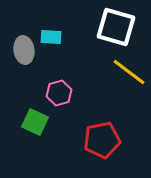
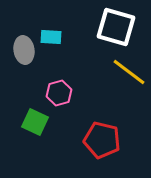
red pentagon: rotated 24 degrees clockwise
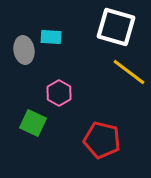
pink hexagon: rotated 15 degrees counterclockwise
green square: moved 2 px left, 1 px down
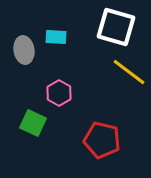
cyan rectangle: moved 5 px right
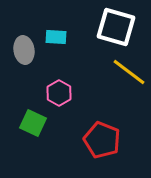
red pentagon: rotated 9 degrees clockwise
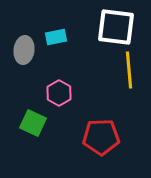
white square: rotated 9 degrees counterclockwise
cyan rectangle: rotated 15 degrees counterclockwise
gray ellipse: rotated 16 degrees clockwise
yellow line: moved 2 px up; rotated 48 degrees clockwise
red pentagon: moved 1 px left, 3 px up; rotated 24 degrees counterclockwise
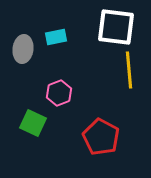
gray ellipse: moved 1 px left, 1 px up
pink hexagon: rotated 10 degrees clockwise
red pentagon: rotated 30 degrees clockwise
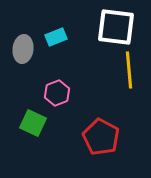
cyan rectangle: rotated 10 degrees counterclockwise
pink hexagon: moved 2 px left
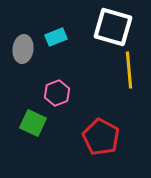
white square: moved 3 px left; rotated 9 degrees clockwise
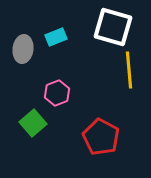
green square: rotated 24 degrees clockwise
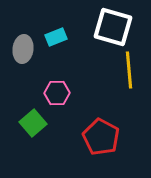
pink hexagon: rotated 20 degrees clockwise
